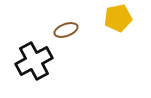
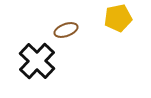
black cross: moved 3 px right; rotated 18 degrees counterclockwise
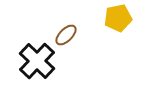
brown ellipse: moved 5 px down; rotated 25 degrees counterclockwise
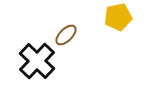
yellow pentagon: moved 1 px up
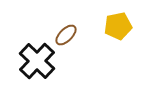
yellow pentagon: moved 9 px down
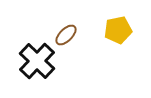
yellow pentagon: moved 4 px down
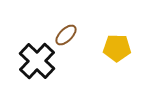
yellow pentagon: moved 1 px left, 18 px down; rotated 12 degrees clockwise
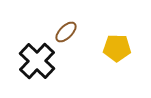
brown ellipse: moved 3 px up
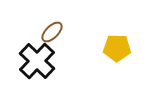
brown ellipse: moved 14 px left
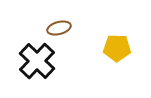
brown ellipse: moved 7 px right, 4 px up; rotated 30 degrees clockwise
